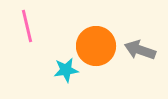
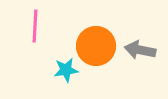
pink line: moved 8 px right; rotated 16 degrees clockwise
gray arrow: rotated 8 degrees counterclockwise
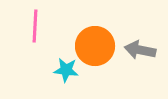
orange circle: moved 1 px left
cyan star: rotated 15 degrees clockwise
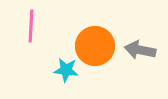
pink line: moved 4 px left
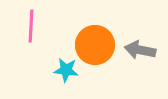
orange circle: moved 1 px up
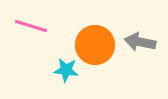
pink line: rotated 76 degrees counterclockwise
gray arrow: moved 8 px up
